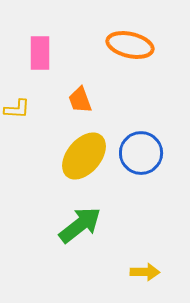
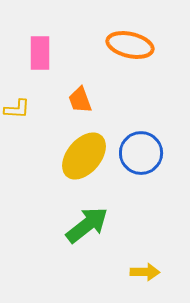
green arrow: moved 7 px right
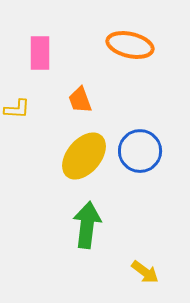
blue circle: moved 1 px left, 2 px up
green arrow: rotated 45 degrees counterclockwise
yellow arrow: rotated 36 degrees clockwise
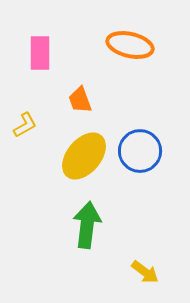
yellow L-shape: moved 8 px right, 16 px down; rotated 32 degrees counterclockwise
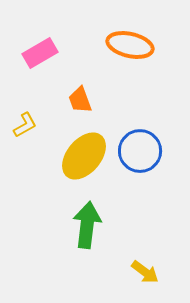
pink rectangle: rotated 60 degrees clockwise
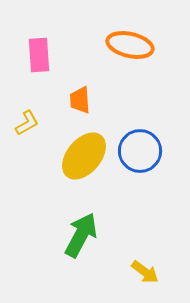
pink rectangle: moved 1 px left, 2 px down; rotated 64 degrees counterclockwise
orange trapezoid: rotated 16 degrees clockwise
yellow L-shape: moved 2 px right, 2 px up
green arrow: moved 6 px left, 10 px down; rotated 21 degrees clockwise
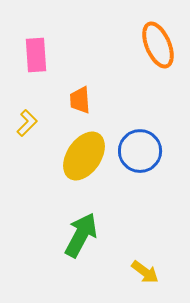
orange ellipse: moved 28 px right; rotated 54 degrees clockwise
pink rectangle: moved 3 px left
yellow L-shape: rotated 16 degrees counterclockwise
yellow ellipse: rotated 6 degrees counterclockwise
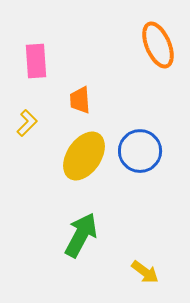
pink rectangle: moved 6 px down
